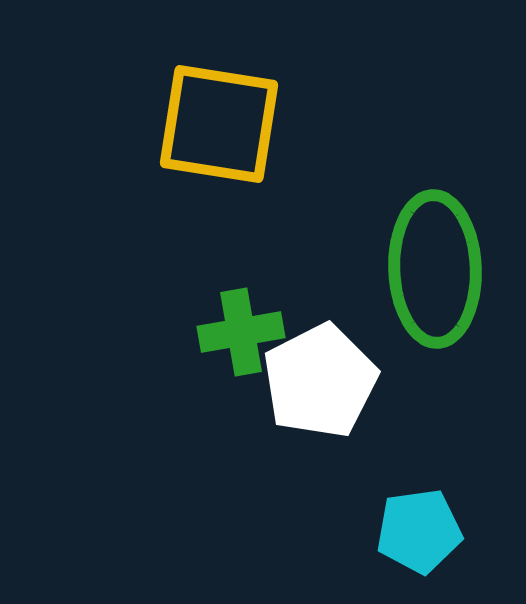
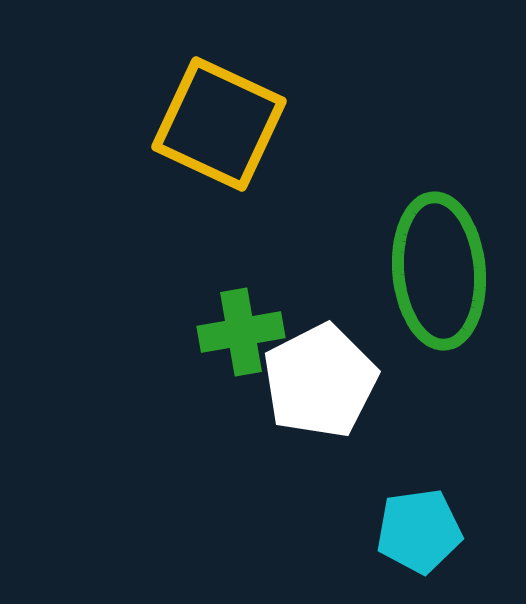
yellow square: rotated 16 degrees clockwise
green ellipse: moved 4 px right, 2 px down; rotated 3 degrees counterclockwise
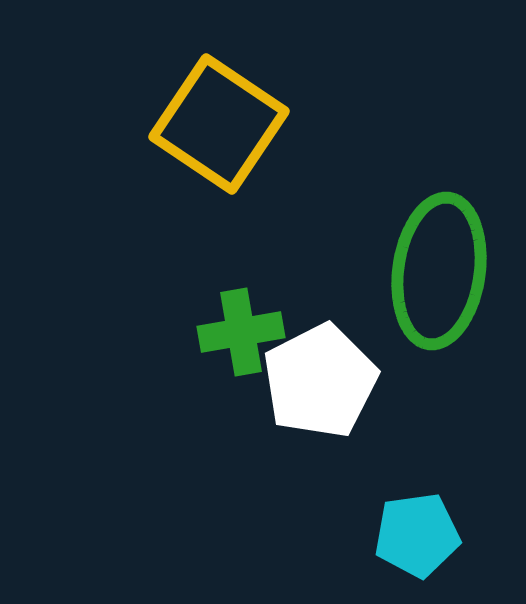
yellow square: rotated 9 degrees clockwise
green ellipse: rotated 13 degrees clockwise
cyan pentagon: moved 2 px left, 4 px down
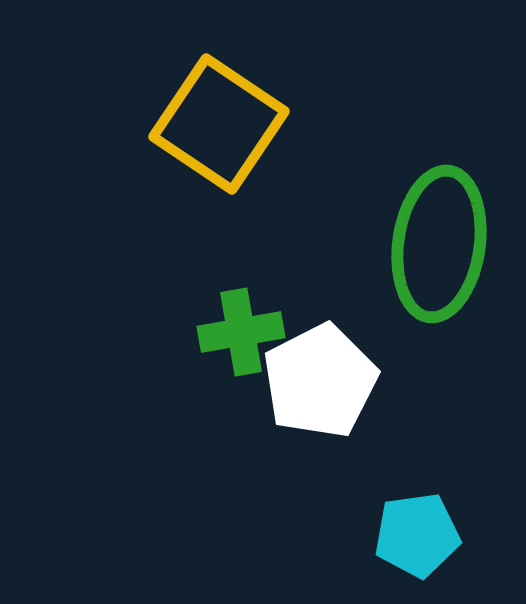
green ellipse: moved 27 px up
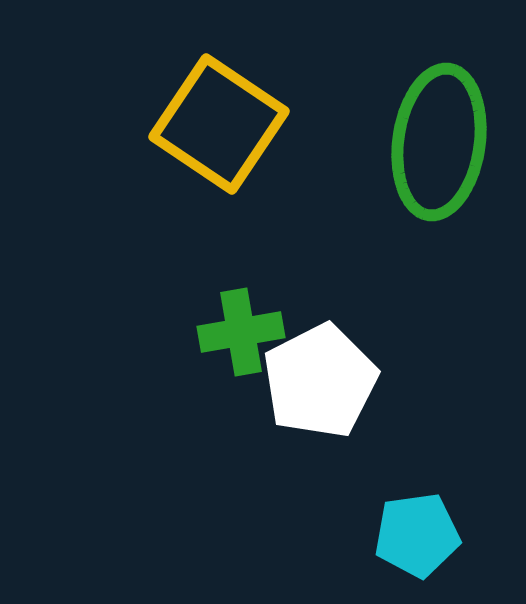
green ellipse: moved 102 px up
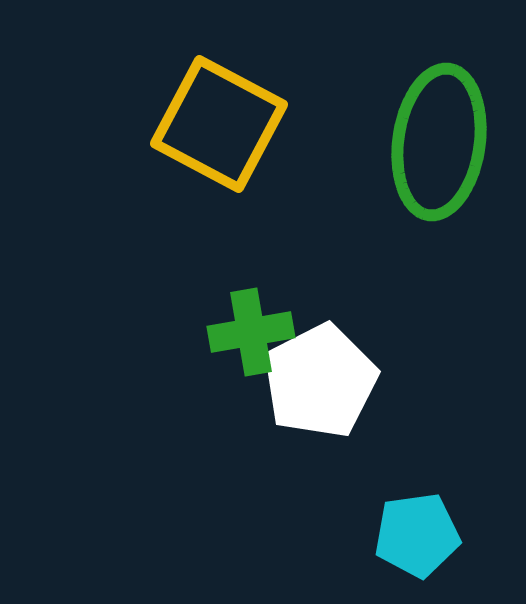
yellow square: rotated 6 degrees counterclockwise
green cross: moved 10 px right
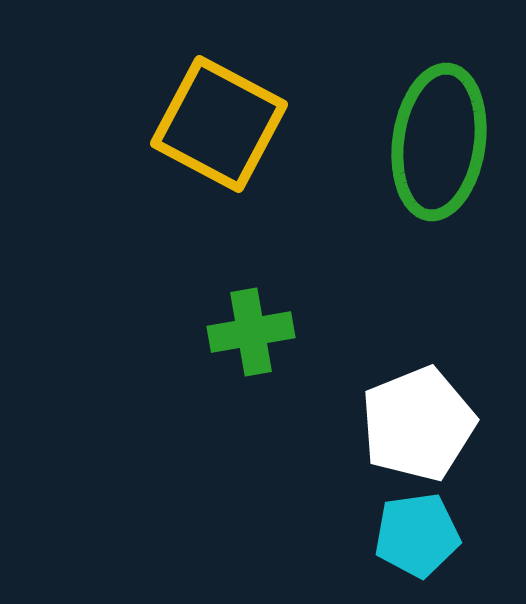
white pentagon: moved 98 px right, 43 px down; rotated 5 degrees clockwise
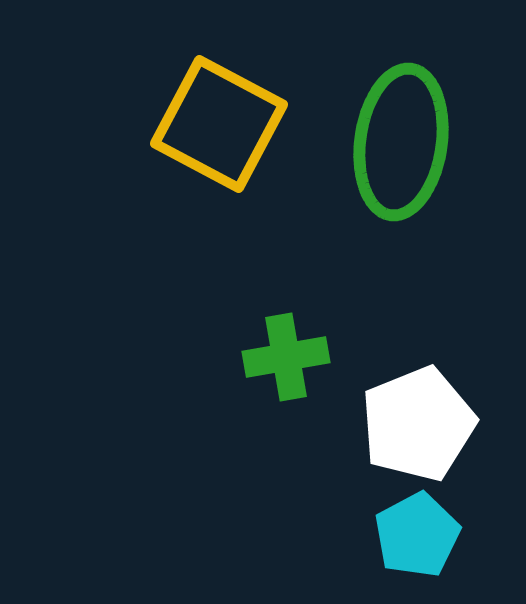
green ellipse: moved 38 px left
green cross: moved 35 px right, 25 px down
cyan pentagon: rotated 20 degrees counterclockwise
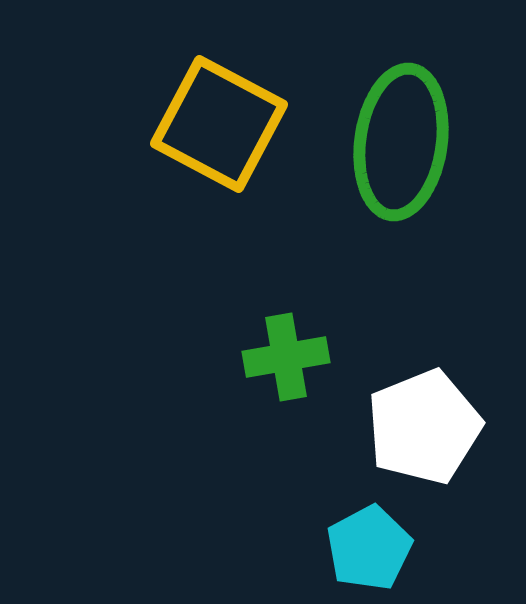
white pentagon: moved 6 px right, 3 px down
cyan pentagon: moved 48 px left, 13 px down
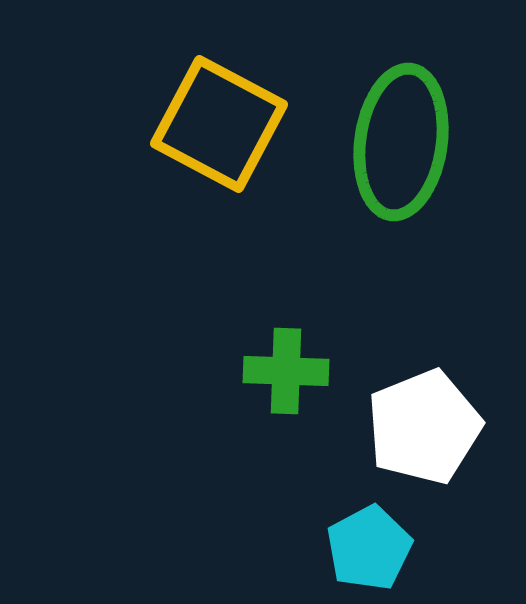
green cross: moved 14 px down; rotated 12 degrees clockwise
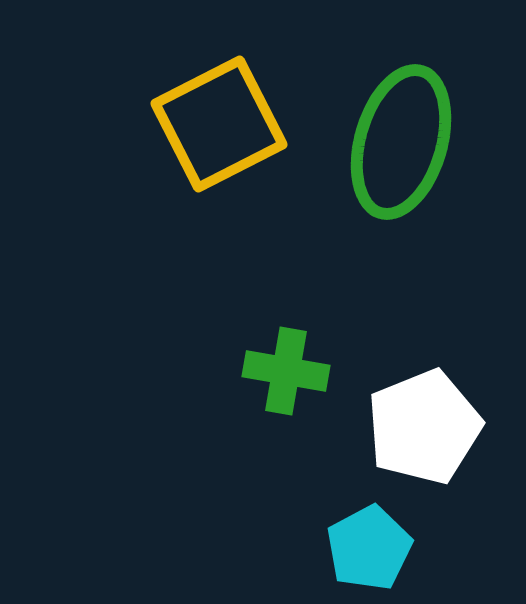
yellow square: rotated 35 degrees clockwise
green ellipse: rotated 8 degrees clockwise
green cross: rotated 8 degrees clockwise
